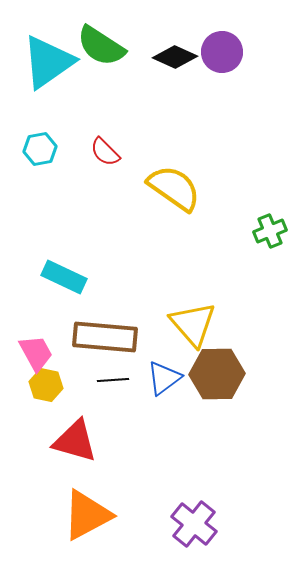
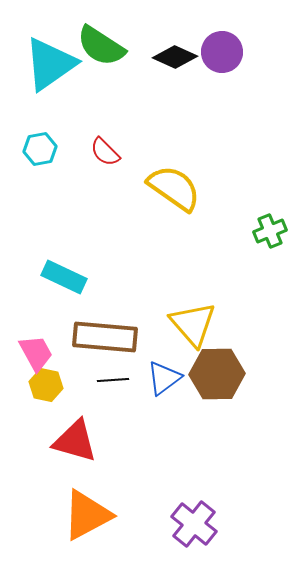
cyan triangle: moved 2 px right, 2 px down
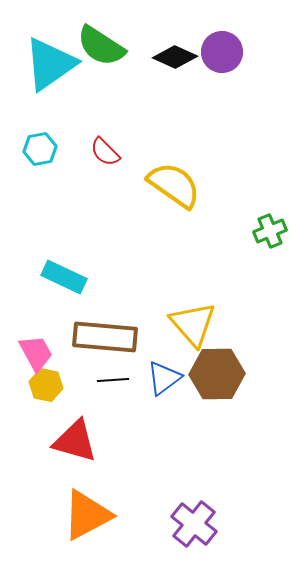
yellow semicircle: moved 3 px up
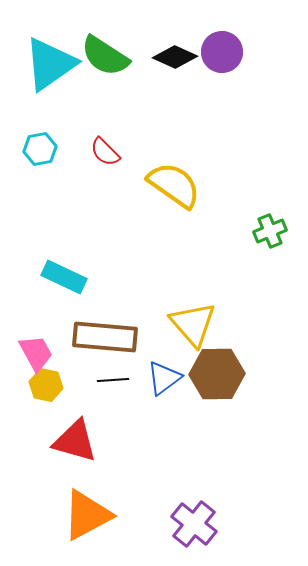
green semicircle: moved 4 px right, 10 px down
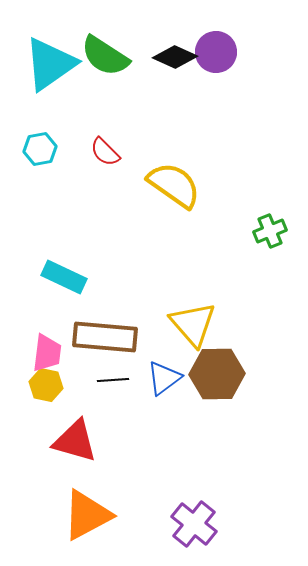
purple circle: moved 6 px left
pink trapezoid: moved 11 px right; rotated 36 degrees clockwise
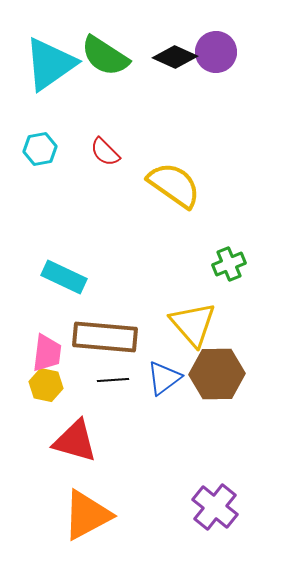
green cross: moved 41 px left, 33 px down
purple cross: moved 21 px right, 17 px up
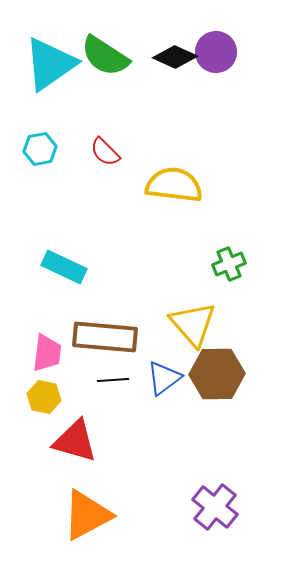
yellow semicircle: rotated 28 degrees counterclockwise
cyan rectangle: moved 10 px up
yellow hexagon: moved 2 px left, 12 px down
